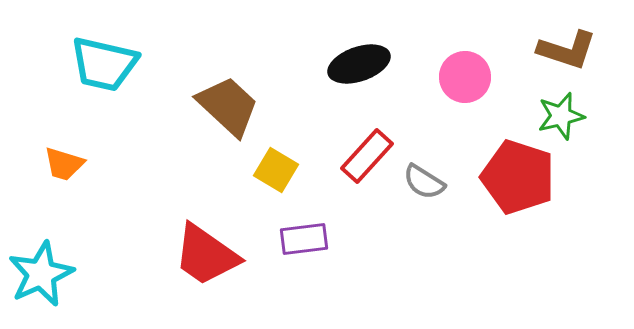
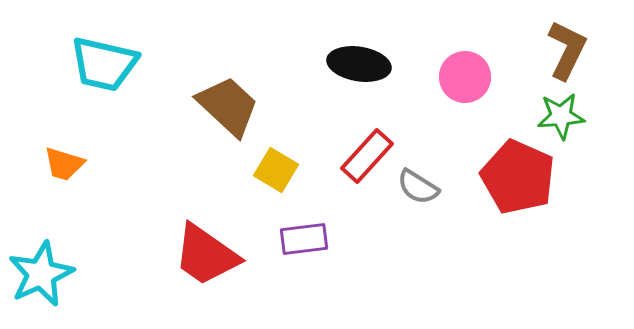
brown L-shape: rotated 82 degrees counterclockwise
black ellipse: rotated 28 degrees clockwise
green star: rotated 9 degrees clockwise
red pentagon: rotated 6 degrees clockwise
gray semicircle: moved 6 px left, 5 px down
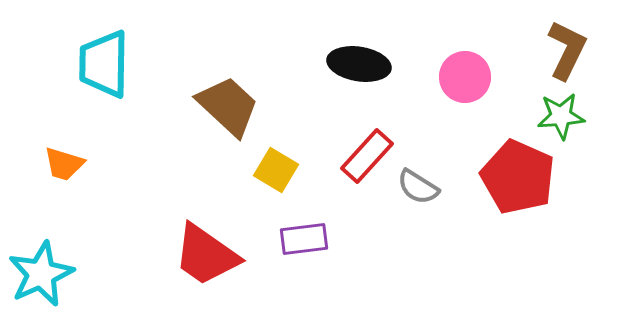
cyan trapezoid: rotated 78 degrees clockwise
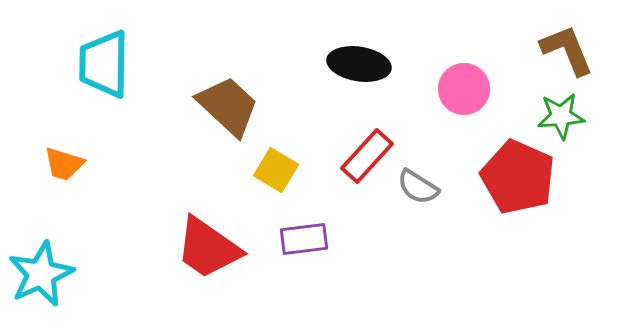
brown L-shape: rotated 48 degrees counterclockwise
pink circle: moved 1 px left, 12 px down
red trapezoid: moved 2 px right, 7 px up
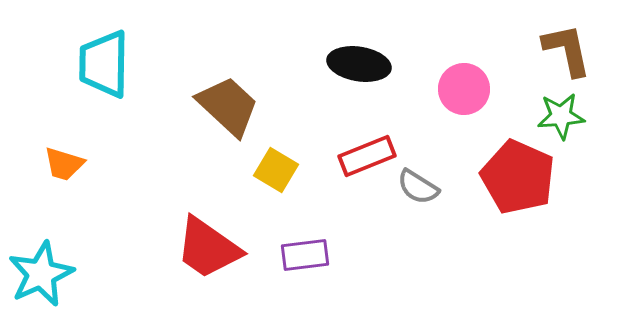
brown L-shape: rotated 10 degrees clockwise
red rectangle: rotated 26 degrees clockwise
purple rectangle: moved 1 px right, 16 px down
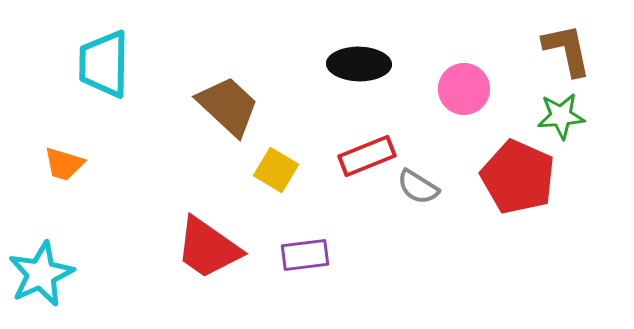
black ellipse: rotated 8 degrees counterclockwise
